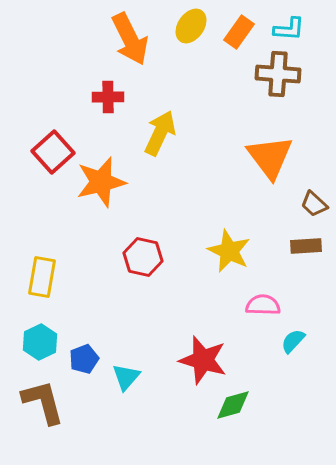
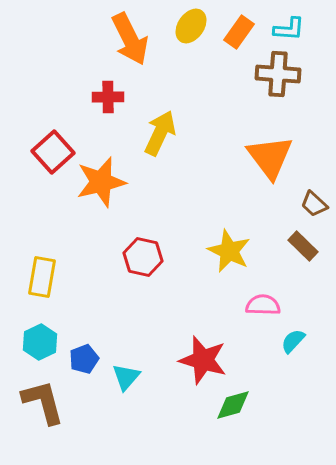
brown rectangle: moved 3 px left; rotated 48 degrees clockwise
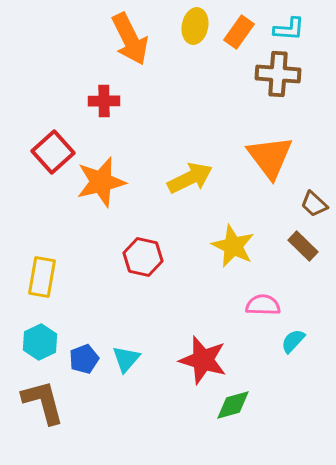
yellow ellipse: moved 4 px right; rotated 24 degrees counterclockwise
red cross: moved 4 px left, 4 px down
yellow arrow: moved 30 px right, 45 px down; rotated 39 degrees clockwise
yellow star: moved 4 px right, 5 px up
cyan triangle: moved 18 px up
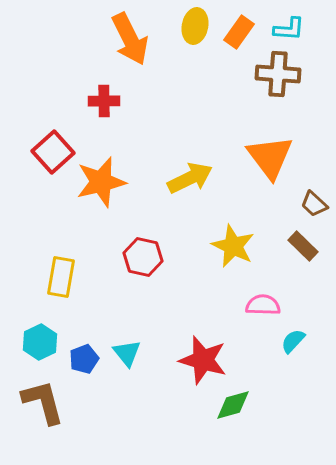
yellow rectangle: moved 19 px right
cyan triangle: moved 1 px right, 6 px up; rotated 20 degrees counterclockwise
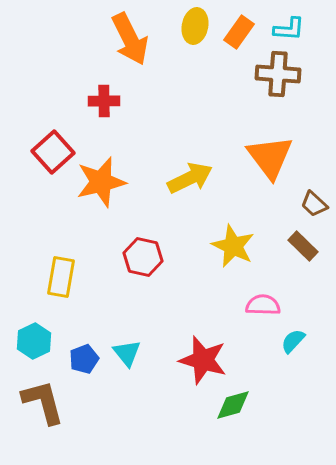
cyan hexagon: moved 6 px left, 1 px up
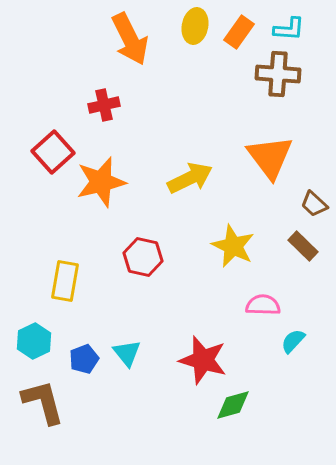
red cross: moved 4 px down; rotated 12 degrees counterclockwise
yellow rectangle: moved 4 px right, 4 px down
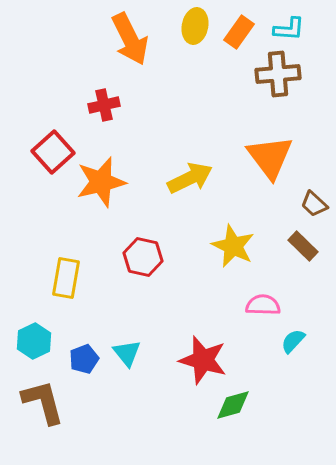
brown cross: rotated 9 degrees counterclockwise
yellow rectangle: moved 1 px right, 3 px up
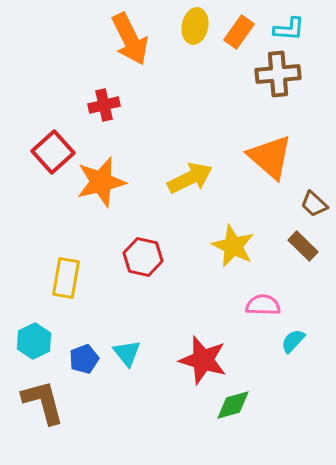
orange triangle: rotated 12 degrees counterclockwise
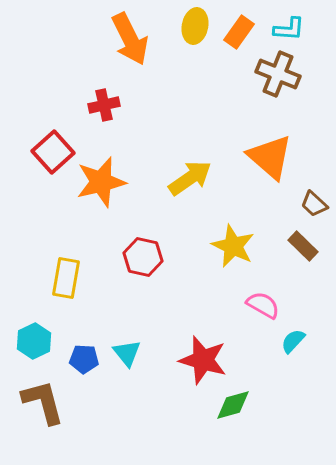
brown cross: rotated 27 degrees clockwise
yellow arrow: rotated 9 degrees counterclockwise
pink semicircle: rotated 28 degrees clockwise
blue pentagon: rotated 24 degrees clockwise
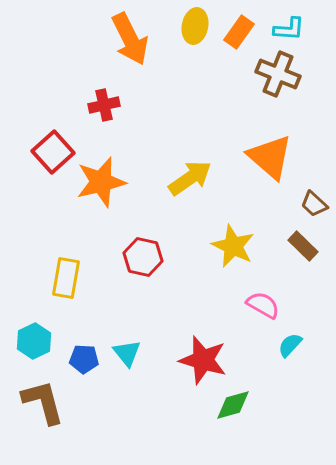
cyan semicircle: moved 3 px left, 4 px down
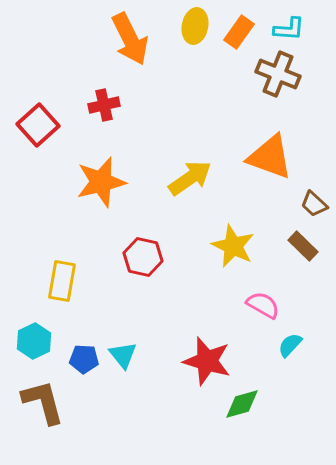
red square: moved 15 px left, 27 px up
orange triangle: rotated 21 degrees counterclockwise
yellow rectangle: moved 4 px left, 3 px down
cyan triangle: moved 4 px left, 2 px down
red star: moved 4 px right, 1 px down
green diamond: moved 9 px right, 1 px up
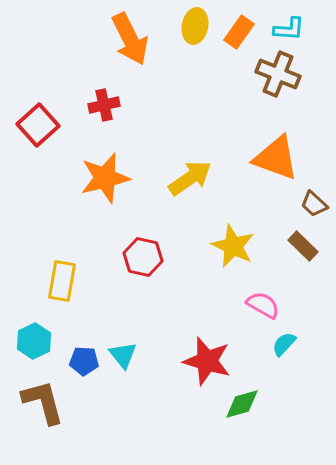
orange triangle: moved 6 px right, 1 px down
orange star: moved 4 px right, 4 px up
cyan semicircle: moved 6 px left, 1 px up
blue pentagon: moved 2 px down
